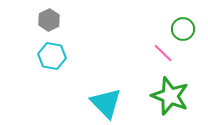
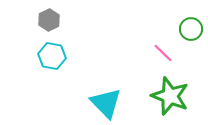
green circle: moved 8 px right
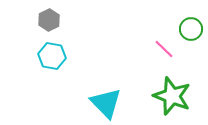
pink line: moved 1 px right, 4 px up
green star: moved 2 px right
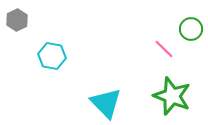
gray hexagon: moved 32 px left
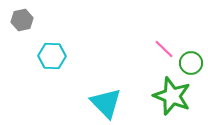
gray hexagon: moved 5 px right; rotated 15 degrees clockwise
green circle: moved 34 px down
cyan hexagon: rotated 8 degrees counterclockwise
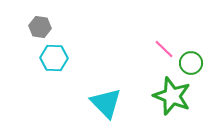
gray hexagon: moved 18 px right, 7 px down; rotated 20 degrees clockwise
cyan hexagon: moved 2 px right, 2 px down
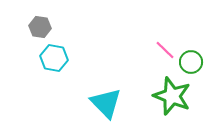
pink line: moved 1 px right, 1 px down
cyan hexagon: rotated 8 degrees clockwise
green circle: moved 1 px up
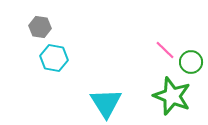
cyan triangle: rotated 12 degrees clockwise
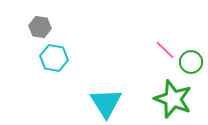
green star: moved 1 px right, 3 px down
